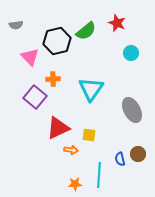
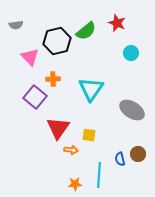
gray ellipse: rotated 30 degrees counterclockwise
red triangle: rotated 30 degrees counterclockwise
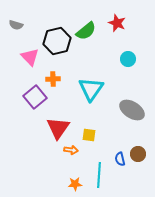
gray semicircle: rotated 24 degrees clockwise
cyan circle: moved 3 px left, 6 px down
purple square: rotated 10 degrees clockwise
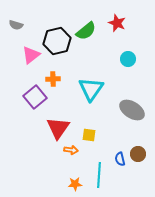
pink triangle: moved 1 px right, 2 px up; rotated 36 degrees clockwise
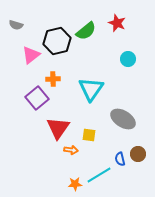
purple square: moved 2 px right, 1 px down
gray ellipse: moved 9 px left, 9 px down
cyan line: rotated 55 degrees clockwise
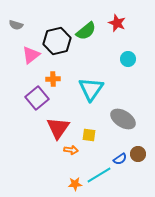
blue semicircle: rotated 112 degrees counterclockwise
